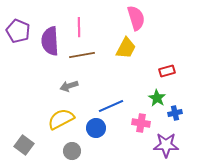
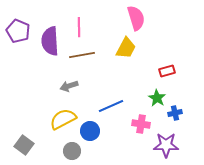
yellow semicircle: moved 2 px right
pink cross: moved 1 px down
blue circle: moved 6 px left, 3 px down
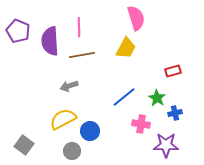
red rectangle: moved 6 px right
blue line: moved 13 px right, 9 px up; rotated 15 degrees counterclockwise
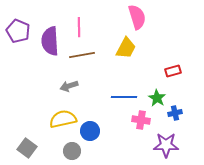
pink semicircle: moved 1 px right, 1 px up
blue line: rotated 40 degrees clockwise
yellow semicircle: rotated 16 degrees clockwise
pink cross: moved 4 px up
gray square: moved 3 px right, 3 px down
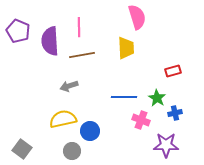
yellow trapezoid: rotated 30 degrees counterclockwise
pink cross: rotated 12 degrees clockwise
gray square: moved 5 px left, 1 px down
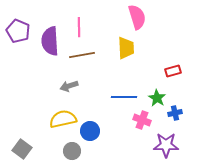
pink cross: moved 1 px right
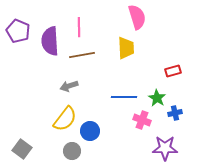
yellow semicircle: moved 2 px right; rotated 140 degrees clockwise
purple star: moved 1 px left, 3 px down
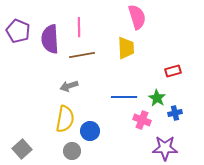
purple semicircle: moved 2 px up
yellow semicircle: rotated 28 degrees counterclockwise
gray square: rotated 12 degrees clockwise
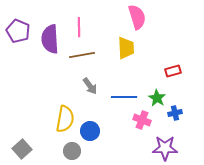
gray arrow: moved 21 px right; rotated 108 degrees counterclockwise
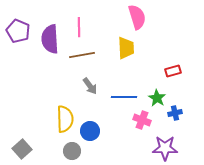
yellow semicircle: rotated 12 degrees counterclockwise
